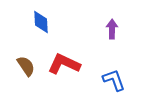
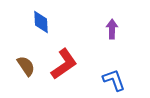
red L-shape: rotated 120 degrees clockwise
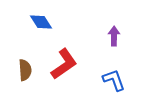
blue diamond: rotated 30 degrees counterclockwise
purple arrow: moved 2 px right, 7 px down
brown semicircle: moved 1 px left, 4 px down; rotated 30 degrees clockwise
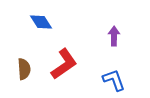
brown semicircle: moved 1 px left, 1 px up
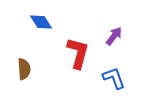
purple arrow: rotated 36 degrees clockwise
red L-shape: moved 14 px right, 11 px up; rotated 40 degrees counterclockwise
blue L-shape: moved 2 px up
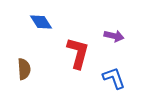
purple arrow: rotated 66 degrees clockwise
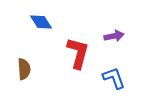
purple arrow: rotated 24 degrees counterclockwise
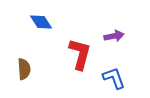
red L-shape: moved 2 px right, 1 px down
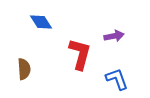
blue L-shape: moved 3 px right, 1 px down
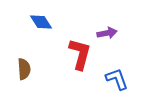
purple arrow: moved 7 px left, 3 px up
